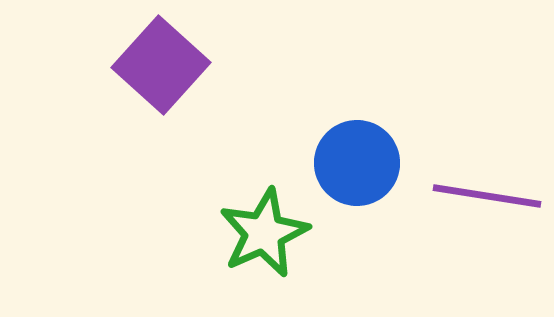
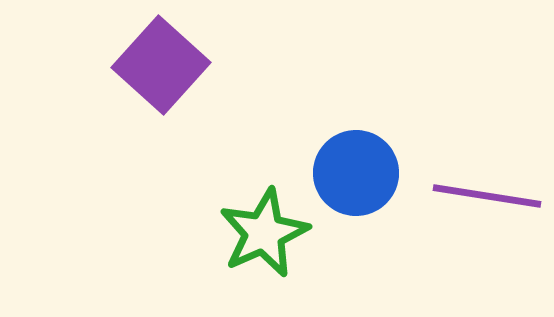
blue circle: moved 1 px left, 10 px down
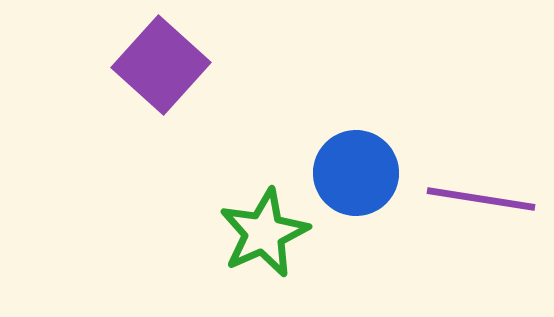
purple line: moved 6 px left, 3 px down
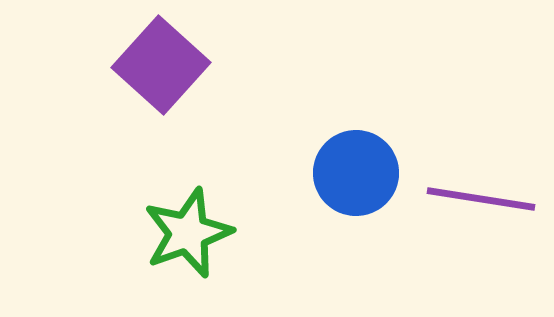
green star: moved 76 px left; rotated 4 degrees clockwise
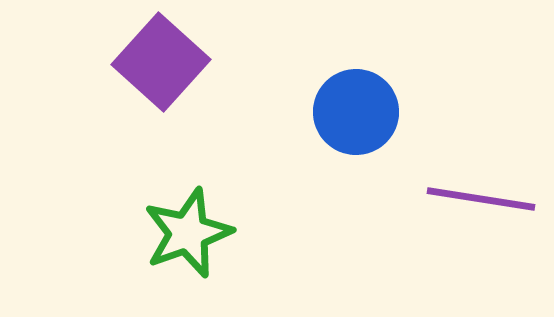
purple square: moved 3 px up
blue circle: moved 61 px up
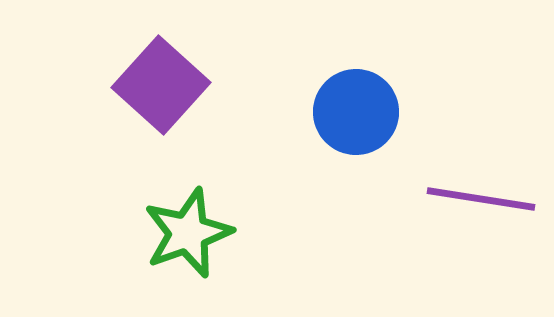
purple square: moved 23 px down
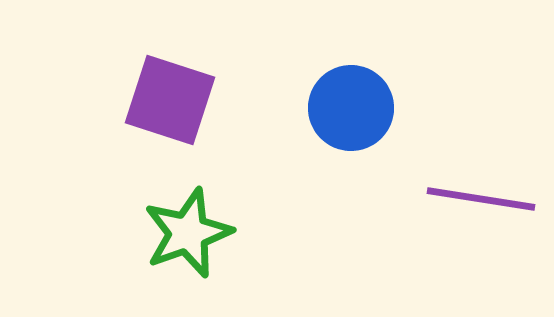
purple square: moved 9 px right, 15 px down; rotated 24 degrees counterclockwise
blue circle: moved 5 px left, 4 px up
